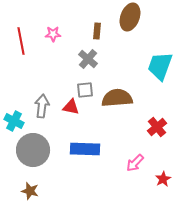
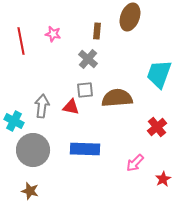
pink star: rotated 14 degrees clockwise
cyan trapezoid: moved 1 px left, 8 px down
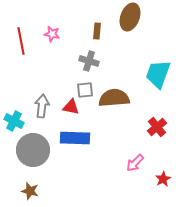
pink star: moved 1 px left
gray cross: moved 1 px right, 2 px down; rotated 24 degrees counterclockwise
cyan trapezoid: moved 1 px left
brown semicircle: moved 3 px left
blue rectangle: moved 10 px left, 11 px up
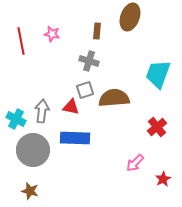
gray square: rotated 12 degrees counterclockwise
gray arrow: moved 5 px down
cyan cross: moved 2 px right, 2 px up
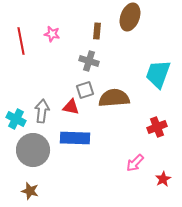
red cross: rotated 18 degrees clockwise
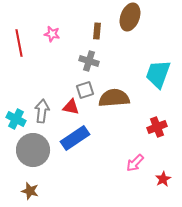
red line: moved 2 px left, 2 px down
blue rectangle: rotated 36 degrees counterclockwise
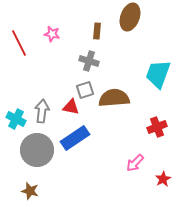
red line: rotated 16 degrees counterclockwise
gray circle: moved 4 px right
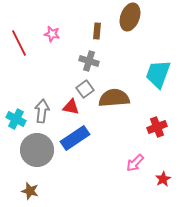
gray square: moved 1 px up; rotated 18 degrees counterclockwise
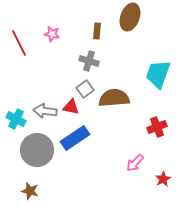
gray arrow: moved 3 px right; rotated 90 degrees counterclockwise
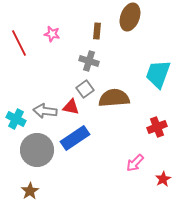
brown star: rotated 24 degrees clockwise
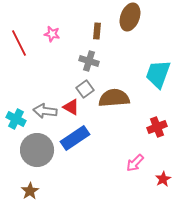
red triangle: rotated 18 degrees clockwise
